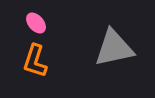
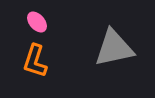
pink ellipse: moved 1 px right, 1 px up
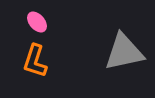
gray triangle: moved 10 px right, 4 px down
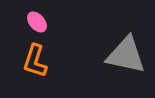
gray triangle: moved 2 px right, 3 px down; rotated 24 degrees clockwise
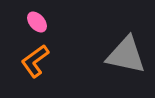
orange L-shape: rotated 36 degrees clockwise
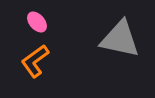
gray triangle: moved 6 px left, 16 px up
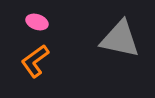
pink ellipse: rotated 30 degrees counterclockwise
